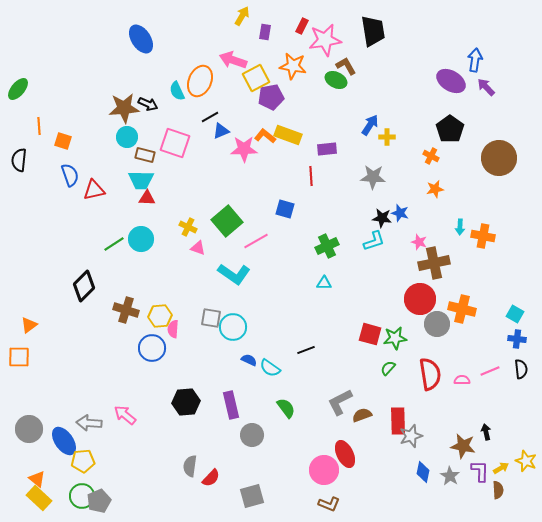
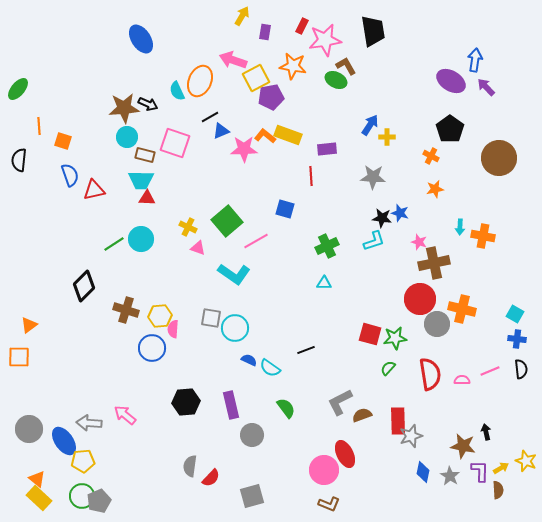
cyan circle at (233, 327): moved 2 px right, 1 px down
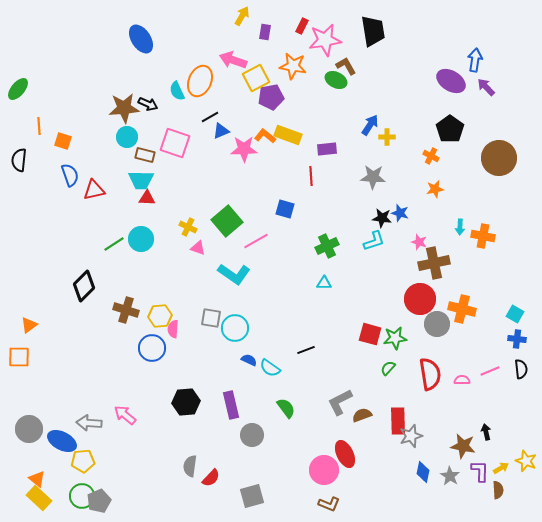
blue ellipse at (64, 441): moved 2 px left; rotated 28 degrees counterclockwise
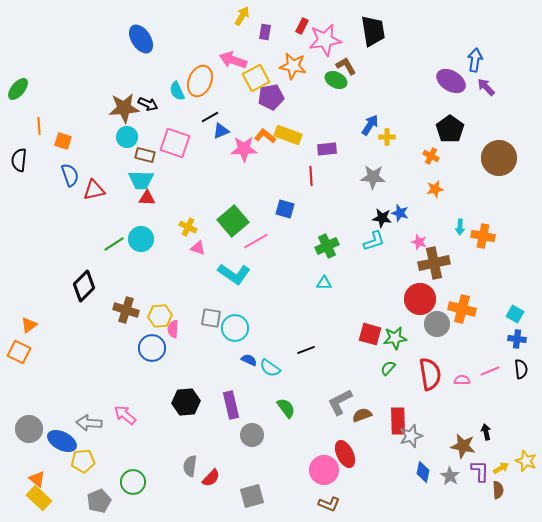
green square at (227, 221): moved 6 px right
orange square at (19, 357): moved 5 px up; rotated 25 degrees clockwise
green circle at (82, 496): moved 51 px right, 14 px up
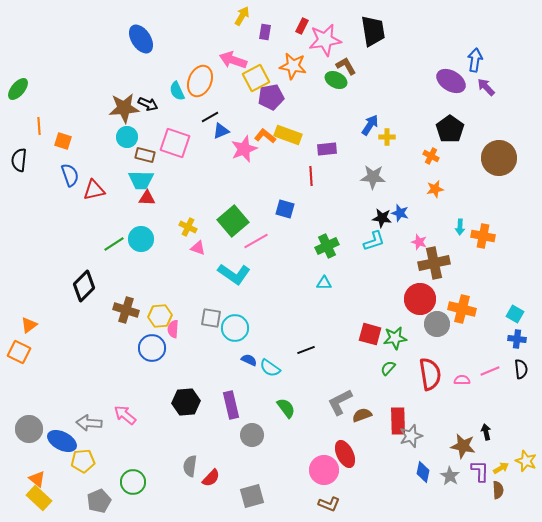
pink star at (244, 149): rotated 20 degrees counterclockwise
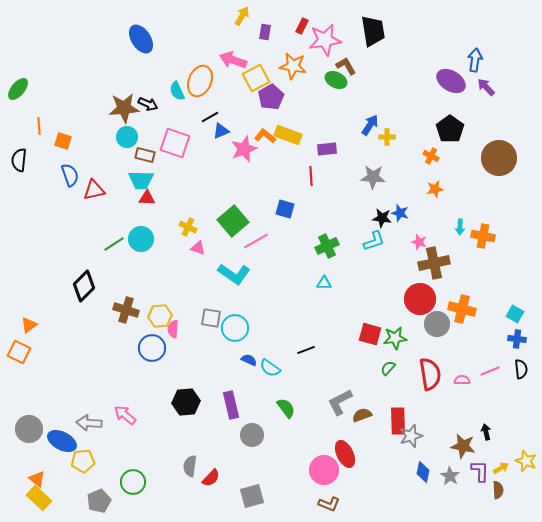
purple pentagon at (271, 97): rotated 20 degrees counterclockwise
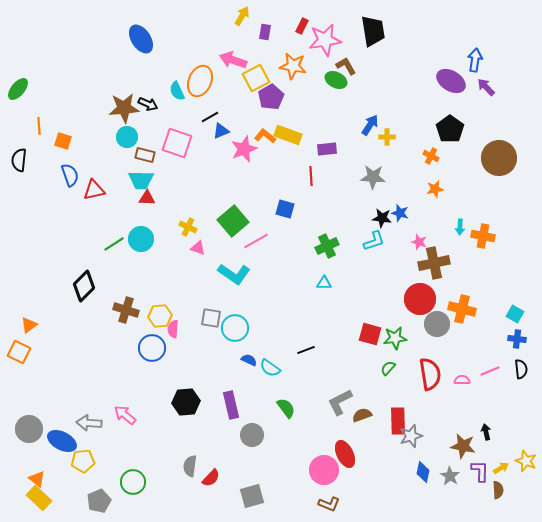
pink square at (175, 143): moved 2 px right
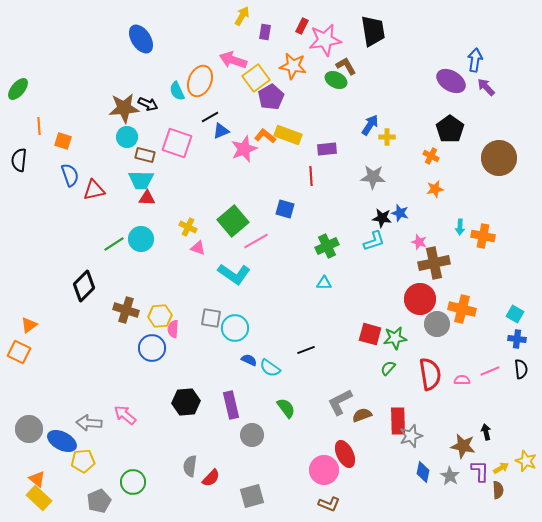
yellow square at (256, 78): rotated 8 degrees counterclockwise
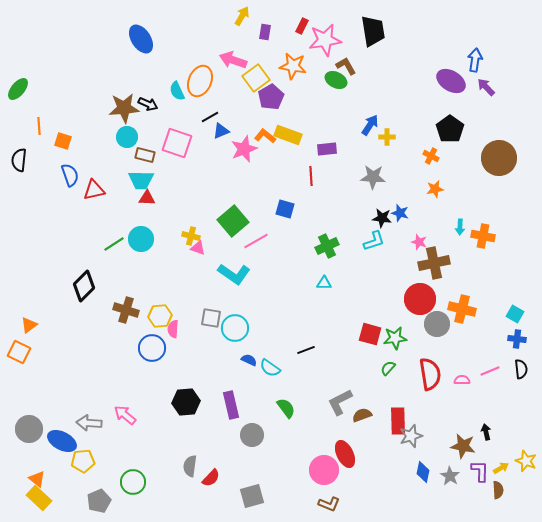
yellow cross at (188, 227): moved 3 px right, 9 px down; rotated 12 degrees counterclockwise
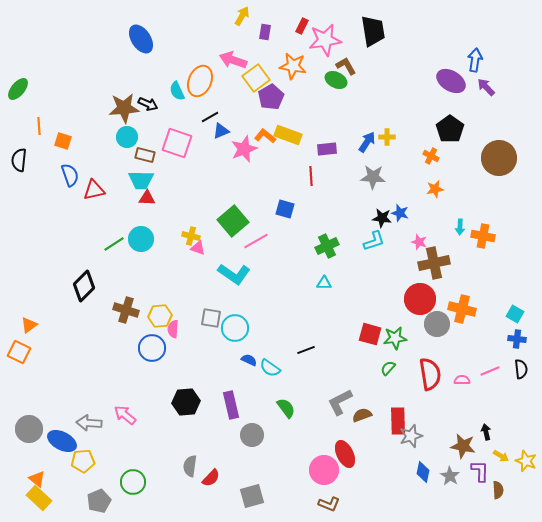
blue arrow at (370, 125): moved 3 px left, 17 px down
yellow arrow at (501, 468): moved 12 px up; rotated 63 degrees clockwise
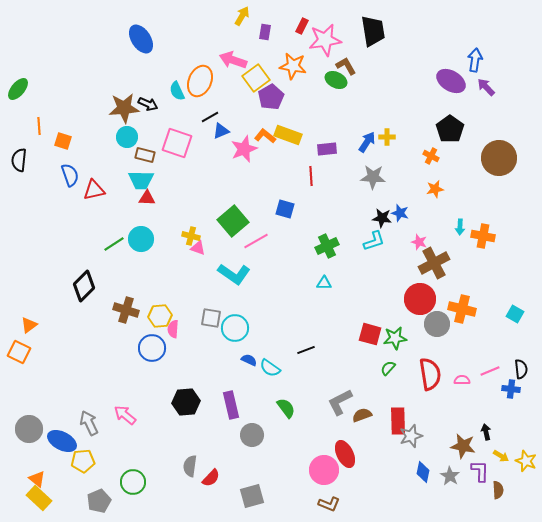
brown cross at (434, 263): rotated 16 degrees counterclockwise
blue cross at (517, 339): moved 6 px left, 50 px down
gray arrow at (89, 423): rotated 60 degrees clockwise
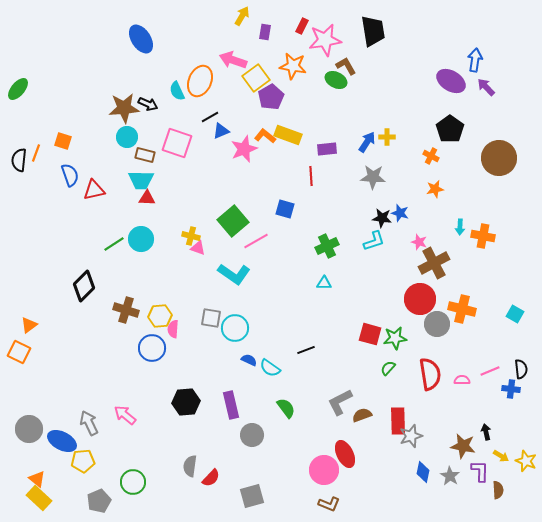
orange line at (39, 126): moved 3 px left, 27 px down; rotated 24 degrees clockwise
